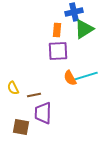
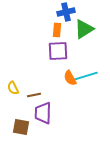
blue cross: moved 8 px left
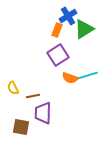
blue cross: moved 2 px right, 4 px down; rotated 18 degrees counterclockwise
orange rectangle: rotated 16 degrees clockwise
purple square: moved 4 px down; rotated 30 degrees counterclockwise
orange semicircle: rotated 42 degrees counterclockwise
brown line: moved 1 px left, 1 px down
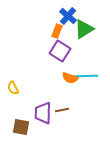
blue cross: rotated 18 degrees counterclockwise
orange rectangle: moved 1 px down
purple square: moved 2 px right, 4 px up; rotated 25 degrees counterclockwise
cyan line: rotated 15 degrees clockwise
brown line: moved 29 px right, 14 px down
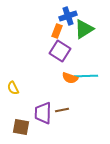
blue cross: rotated 30 degrees clockwise
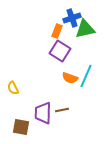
blue cross: moved 4 px right, 2 px down
green triangle: moved 1 px right; rotated 20 degrees clockwise
cyan line: rotated 65 degrees counterclockwise
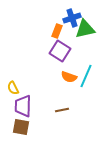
orange semicircle: moved 1 px left, 1 px up
purple trapezoid: moved 20 px left, 7 px up
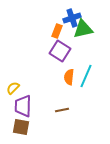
green triangle: moved 2 px left
orange semicircle: rotated 77 degrees clockwise
yellow semicircle: rotated 72 degrees clockwise
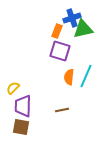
purple square: rotated 15 degrees counterclockwise
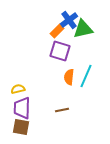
blue cross: moved 3 px left, 2 px down; rotated 18 degrees counterclockwise
orange rectangle: rotated 24 degrees clockwise
yellow semicircle: moved 5 px right, 1 px down; rotated 32 degrees clockwise
purple trapezoid: moved 1 px left, 2 px down
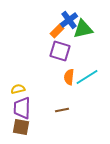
cyan line: moved 1 px right, 1 px down; rotated 35 degrees clockwise
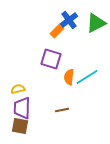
green triangle: moved 13 px right, 6 px up; rotated 15 degrees counterclockwise
purple square: moved 9 px left, 8 px down
brown square: moved 1 px left, 1 px up
